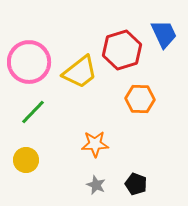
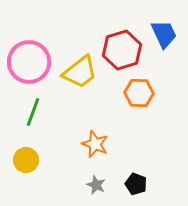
orange hexagon: moved 1 px left, 6 px up
green line: rotated 24 degrees counterclockwise
orange star: rotated 24 degrees clockwise
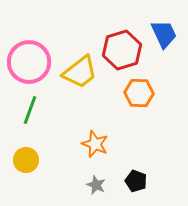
green line: moved 3 px left, 2 px up
black pentagon: moved 3 px up
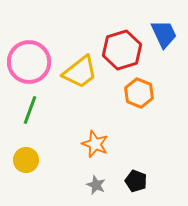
orange hexagon: rotated 20 degrees clockwise
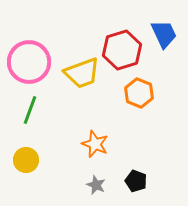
yellow trapezoid: moved 2 px right, 1 px down; rotated 18 degrees clockwise
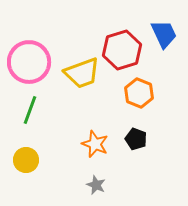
black pentagon: moved 42 px up
